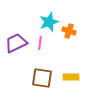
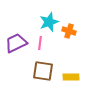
brown square: moved 1 px right, 7 px up
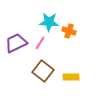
cyan star: rotated 24 degrees clockwise
pink line: rotated 24 degrees clockwise
brown square: rotated 30 degrees clockwise
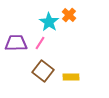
cyan star: rotated 30 degrees clockwise
orange cross: moved 16 px up; rotated 24 degrees clockwise
purple trapezoid: rotated 25 degrees clockwise
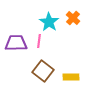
orange cross: moved 4 px right, 3 px down
pink line: moved 1 px left, 2 px up; rotated 24 degrees counterclockwise
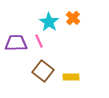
pink line: rotated 32 degrees counterclockwise
